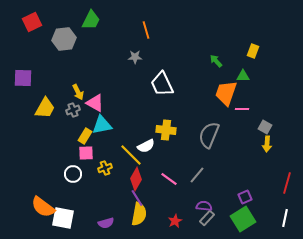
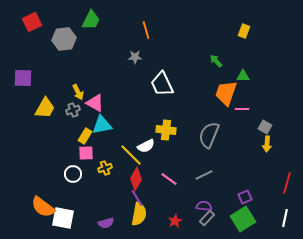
yellow rectangle at (253, 51): moved 9 px left, 20 px up
gray line at (197, 175): moved 7 px right; rotated 24 degrees clockwise
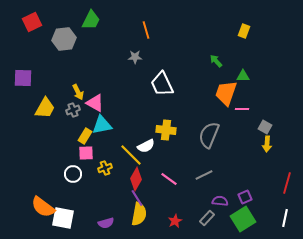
purple semicircle at (204, 206): moved 16 px right, 5 px up
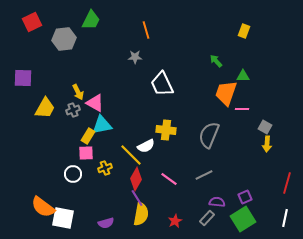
yellow rectangle at (85, 136): moved 3 px right
purple semicircle at (220, 201): moved 3 px left, 1 px down
yellow semicircle at (139, 214): moved 2 px right
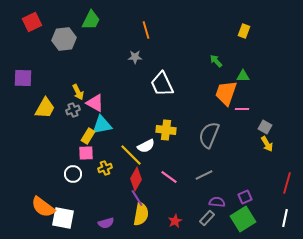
yellow arrow at (267, 144): rotated 35 degrees counterclockwise
pink line at (169, 179): moved 2 px up
